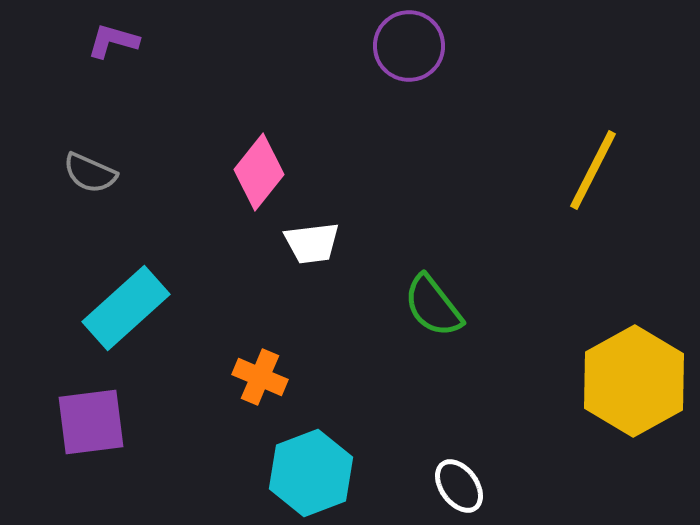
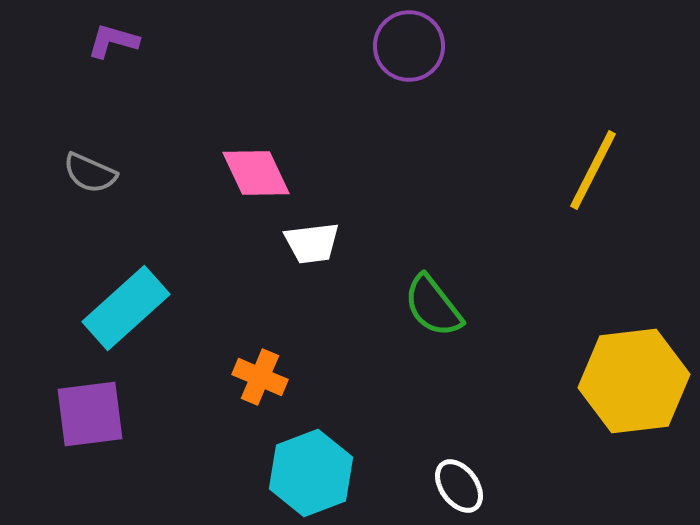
pink diamond: moved 3 px left, 1 px down; rotated 64 degrees counterclockwise
yellow hexagon: rotated 22 degrees clockwise
purple square: moved 1 px left, 8 px up
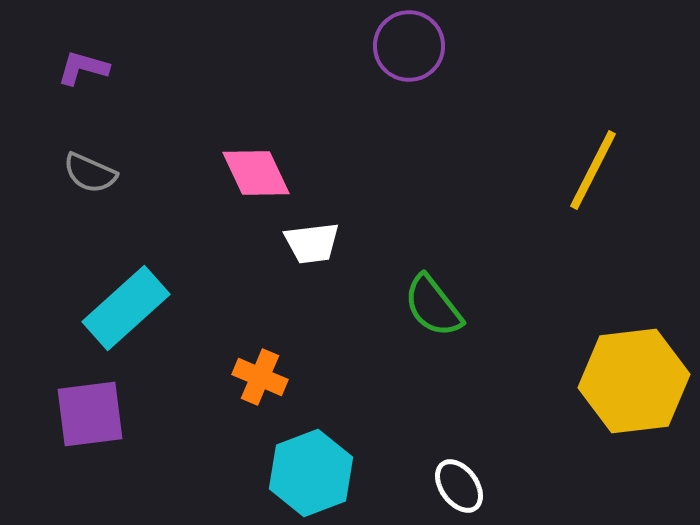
purple L-shape: moved 30 px left, 27 px down
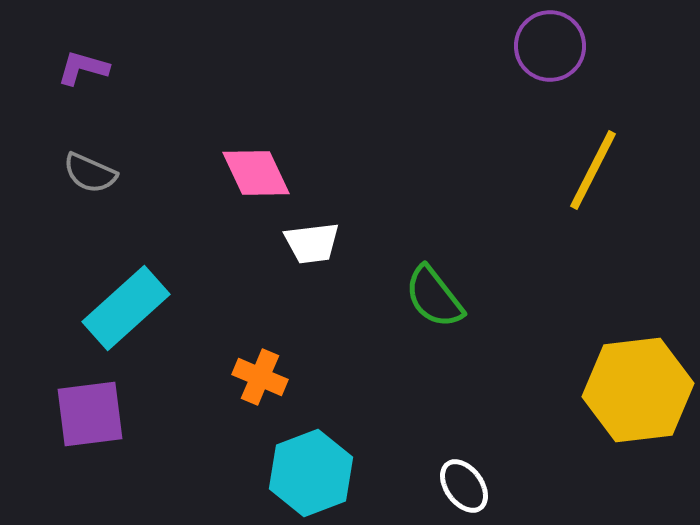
purple circle: moved 141 px right
green semicircle: moved 1 px right, 9 px up
yellow hexagon: moved 4 px right, 9 px down
white ellipse: moved 5 px right
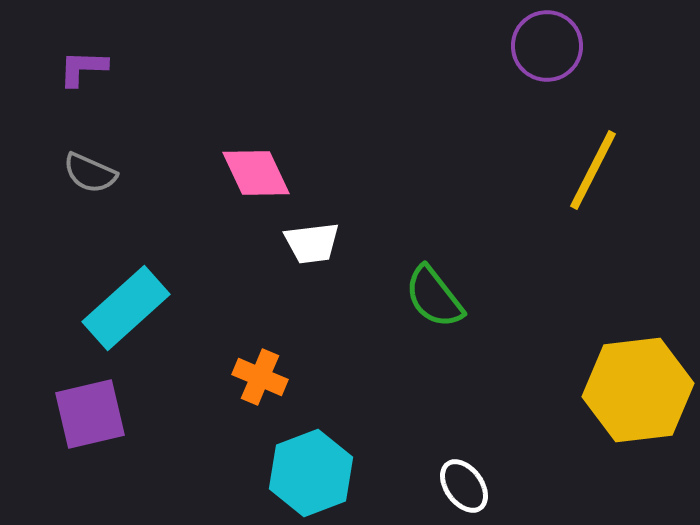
purple circle: moved 3 px left
purple L-shape: rotated 14 degrees counterclockwise
purple square: rotated 6 degrees counterclockwise
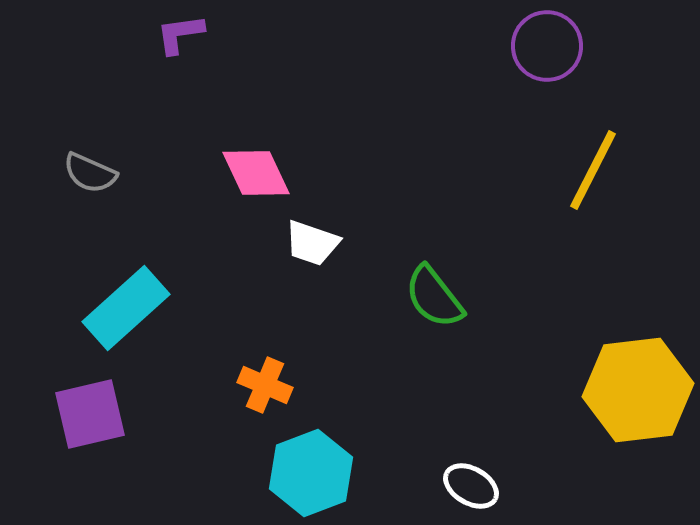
purple L-shape: moved 97 px right, 34 px up; rotated 10 degrees counterclockwise
white trapezoid: rotated 26 degrees clockwise
orange cross: moved 5 px right, 8 px down
white ellipse: moved 7 px right; rotated 24 degrees counterclockwise
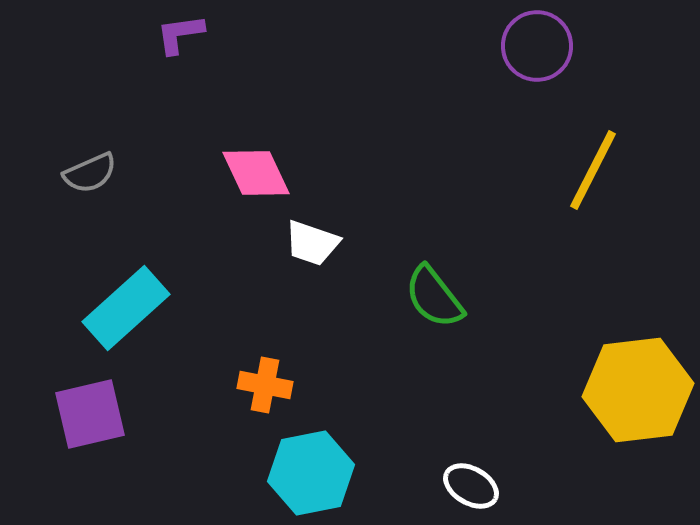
purple circle: moved 10 px left
gray semicircle: rotated 48 degrees counterclockwise
orange cross: rotated 12 degrees counterclockwise
cyan hexagon: rotated 10 degrees clockwise
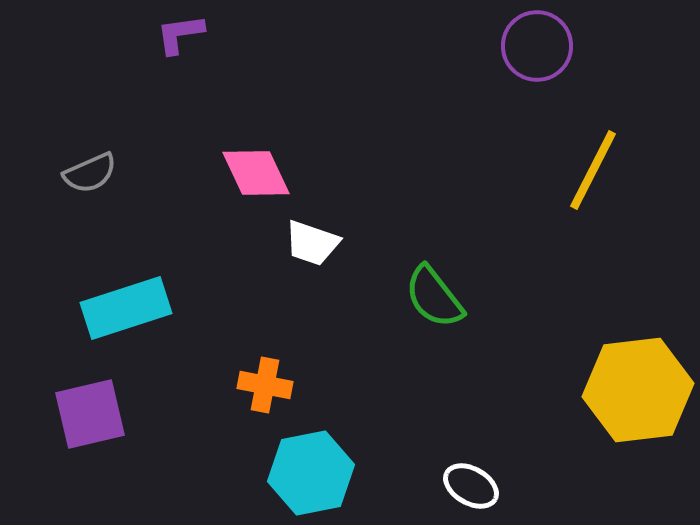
cyan rectangle: rotated 24 degrees clockwise
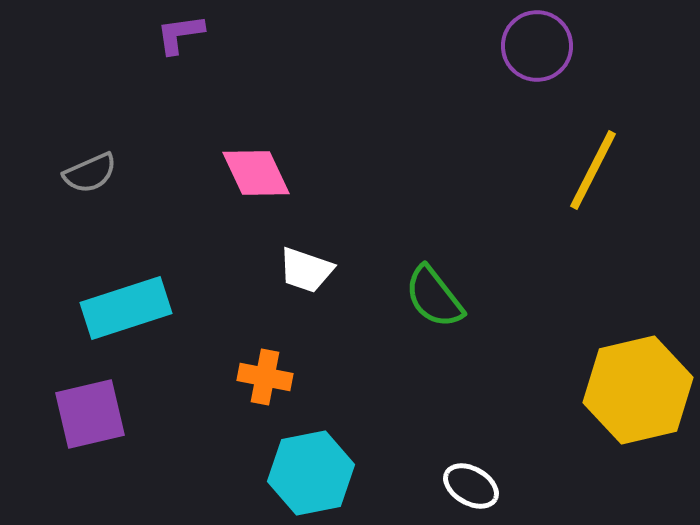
white trapezoid: moved 6 px left, 27 px down
orange cross: moved 8 px up
yellow hexagon: rotated 6 degrees counterclockwise
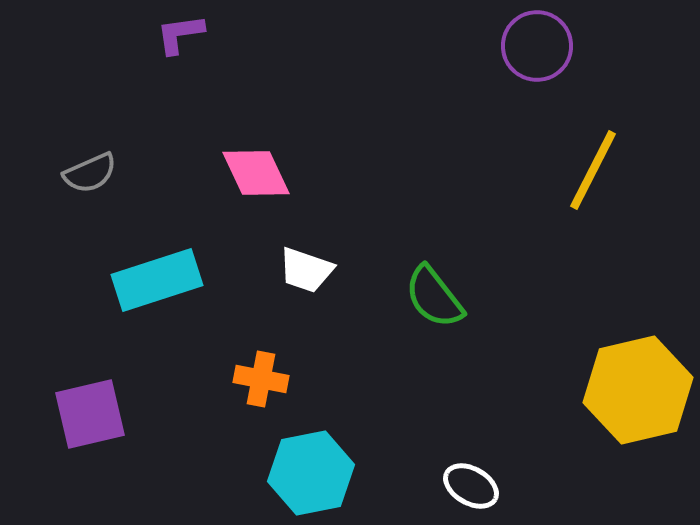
cyan rectangle: moved 31 px right, 28 px up
orange cross: moved 4 px left, 2 px down
